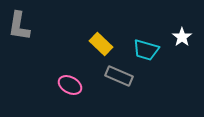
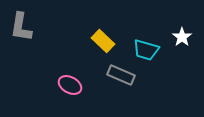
gray L-shape: moved 2 px right, 1 px down
yellow rectangle: moved 2 px right, 3 px up
gray rectangle: moved 2 px right, 1 px up
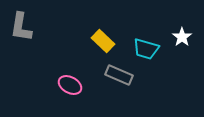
cyan trapezoid: moved 1 px up
gray rectangle: moved 2 px left
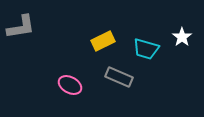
gray L-shape: rotated 108 degrees counterclockwise
yellow rectangle: rotated 70 degrees counterclockwise
gray rectangle: moved 2 px down
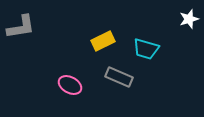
white star: moved 7 px right, 18 px up; rotated 18 degrees clockwise
